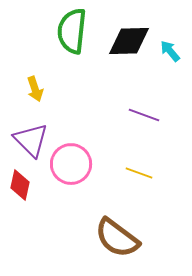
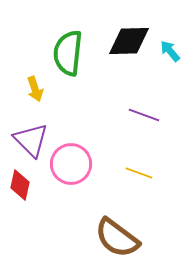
green semicircle: moved 4 px left, 22 px down
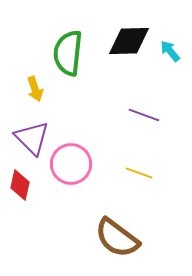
purple triangle: moved 1 px right, 2 px up
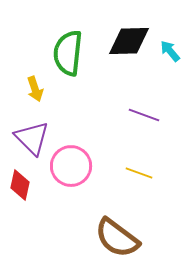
pink circle: moved 2 px down
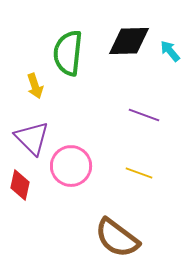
yellow arrow: moved 3 px up
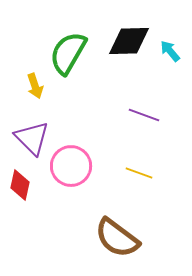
green semicircle: rotated 24 degrees clockwise
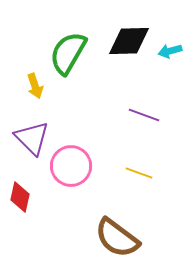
cyan arrow: rotated 65 degrees counterclockwise
red diamond: moved 12 px down
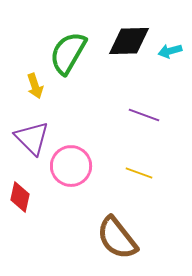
brown semicircle: rotated 15 degrees clockwise
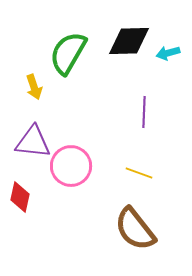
cyan arrow: moved 2 px left, 2 px down
yellow arrow: moved 1 px left, 1 px down
purple line: moved 3 px up; rotated 72 degrees clockwise
purple triangle: moved 1 px right, 4 px down; rotated 39 degrees counterclockwise
brown semicircle: moved 18 px right, 9 px up
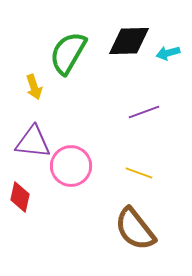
purple line: rotated 68 degrees clockwise
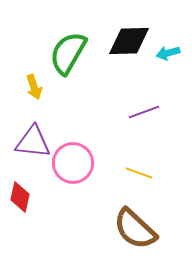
pink circle: moved 2 px right, 3 px up
brown semicircle: rotated 9 degrees counterclockwise
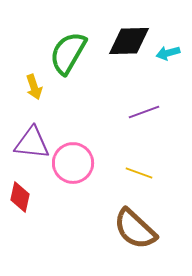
purple triangle: moved 1 px left, 1 px down
